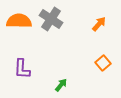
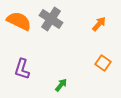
orange semicircle: rotated 25 degrees clockwise
orange square: rotated 14 degrees counterclockwise
purple L-shape: rotated 15 degrees clockwise
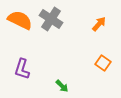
orange semicircle: moved 1 px right, 1 px up
green arrow: moved 1 px right, 1 px down; rotated 96 degrees clockwise
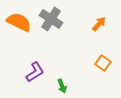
orange semicircle: moved 1 px left, 2 px down
purple L-shape: moved 13 px right, 3 px down; rotated 140 degrees counterclockwise
green arrow: rotated 24 degrees clockwise
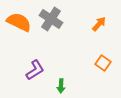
purple L-shape: moved 2 px up
green arrow: moved 1 px left; rotated 24 degrees clockwise
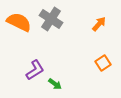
orange square: rotated 21 degrees clockwise
green arrow: moved 6 px left, 2 px up; rotated 56 degrees counterclockwise
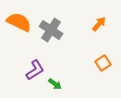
gray cross: moved 11 px down
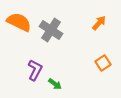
orange arrow: moved 1 px up
purple L-shape: rotated 30 degrees counterclockwise
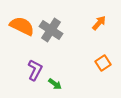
orange semicircle: moved 3 px right, 4 px down
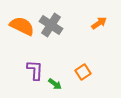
orange arrow: rotated 14 degrees clockwise
gray cross: moved 5 px up
orange square: moved 20 px left, 9 px down
purple L-shape: rotated 25 degrees counterclockwise
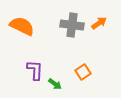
gray cross: moved 21 px right; rotated 25 degrees counterclockwise
